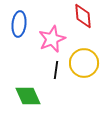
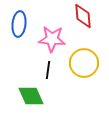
pink star: rotated 28 degrees clockwise
black line: moved 8 px left
green diamond: moved 3 px right
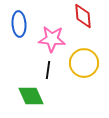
blue ellipse: rotated 10 degrees counterclockwise
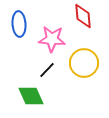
black line: moved 1 px left; rotated 36 degrees clockwise
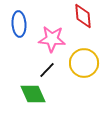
green diamond: moved 2 px right, 2 px up
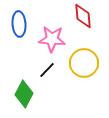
green diamond: moved 9 px left; rotated 52 degrees clockwise
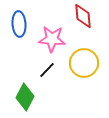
green diamond: moved 1 px right, 3 px down
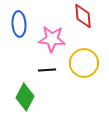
black line: rotated 42 degrees clockwise
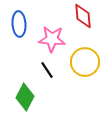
yellow circle: moved 1 px right, 1 px up
black line: rotated 60 degrees clockwise
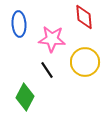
red diamond: moved 1 px right, 1 px down
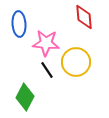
pink star: moved 6 px left, 4 px down
yellow circle: moved 9 px left
